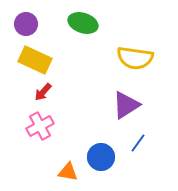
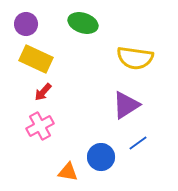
yellow rectangle: moved 1 px right, 1 px up
blue line: rotated 18 degrees clockwise
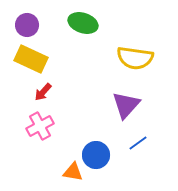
purple circle: moved 1 px right, 1 px down
yellow rectangle: moved 5 px left
purple triangle: rotated 16 degrees counterclockwise
blue circle: moved 5 px left, 2 px up
orange triangle: moved 5 px right
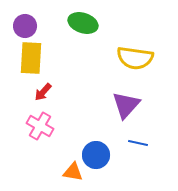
purple circle: moved 2 px left, 1 px down
yellow rectangle: moved 1 px up; rotated 68 degrees clockwise
pink cross: rotated 32 degrees counterclockwise
blue line: rotated 48 degrees clockwise
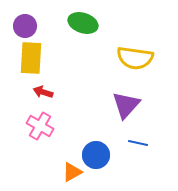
red arrow: rotated 66 degrees clockwise
orange triangle: moved 1 px left; rotated 40 degrees counterclockwise
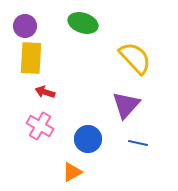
yellow semicircle: rotated 141 degrees counterclockwise
red arrow: moved 2 px right
blue circle: moved 8 px left, 16 px up
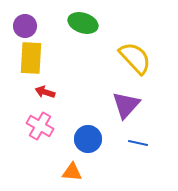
orange triangle: rotated 35 degrees clockwise
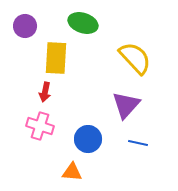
yellow rectangle: moved 25 px right
red arrow: rotated 96 degrees counterclockwise
pink cross: rotated 12 degrees counterclockwise
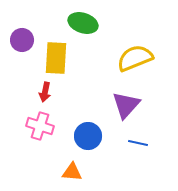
purple circle: moved 3 px left, 14 px down
yellow semicircle: rotated 69 degrees counterclockwise
blue circle: moved 3 px up
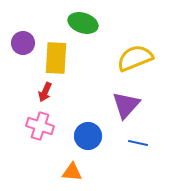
purple circle: moved 1 px right, 3 px down
red arrow: rotated 12 degrees clockwise
